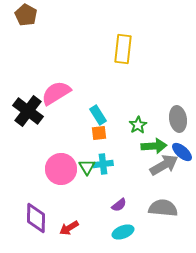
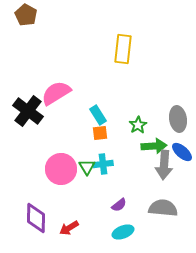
orange square: moved 1 px right
gray arrow: rotated 124 degrees clockwise
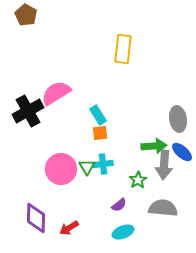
black cross: rotated 24 degrees clockwise
green star: moved 55 px down
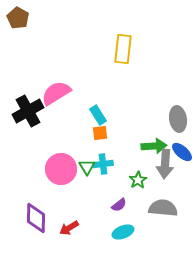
brown pentagon: moved 8 px left, 3 px down
gray arrow: moved 1 px right, 1 px up
